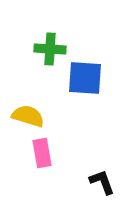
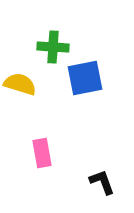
green cross: moved 3 px right, 2 px up
blue square: rotated 15 degrees counterclockwise
yellow semicircle: moved 8 px left, 32 px up
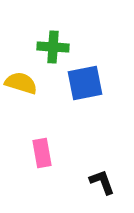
blue square: moved 5 px down
yellow semicircle: moved 1 px right, 1 px up
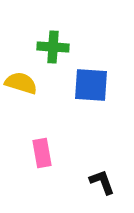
blue square: moved 6 px right, 2 px down; rotated 15 degrees clockwise
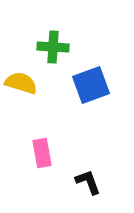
blue square: rotated 24 degrees counterclockwise
black L-shape: moved 14 px left
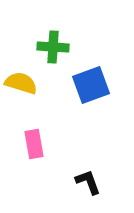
pink rectangle: moved 8 px left, 9 px up
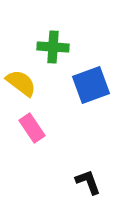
yellow semicircle: rotated 20 degrees clockwise
pink rectangle: moved 2 px left, 16 px up; rotated 24 degrees counterclockwise
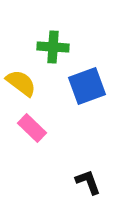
blue square: moved 4 px left, 1 px down
pink rectangle: rotated 12 degrees counterclockwise
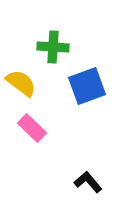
black L-shape: rotated 20 degrees counterclockwise
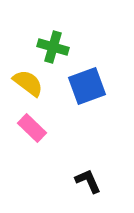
green cross: rotated 12 degrees clockwise
yellow semicircle: moved 7 px right
black L-shape: moved 1 px up; rotated 16 degrees clockwise
